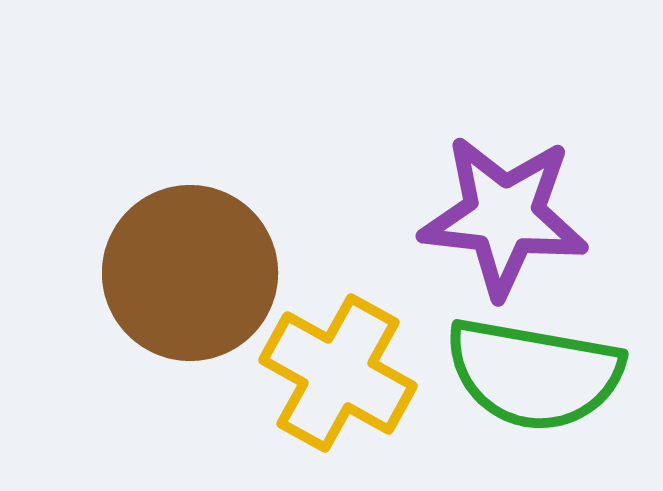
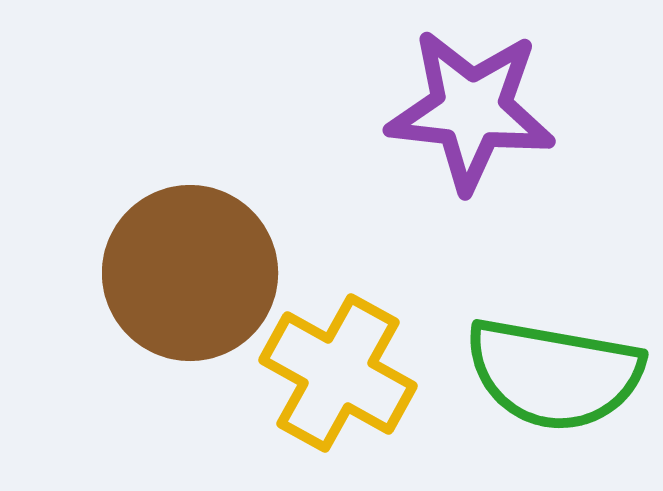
purple star: moved 33 px left, 106 px up
green semicircle: moved 20 px right
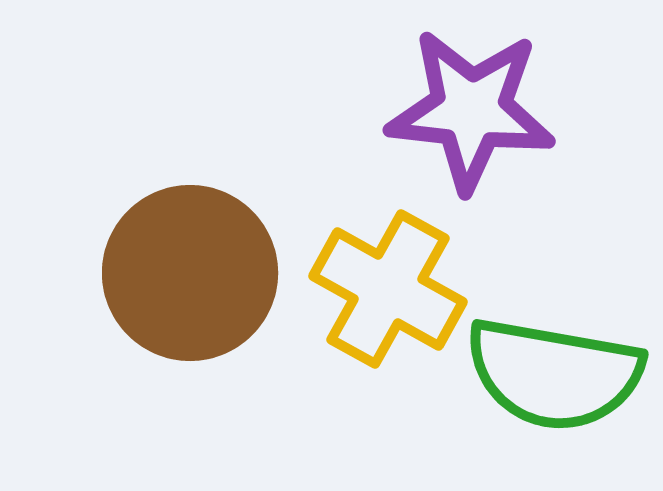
yellow cross: moved 50 px right, 84 px up
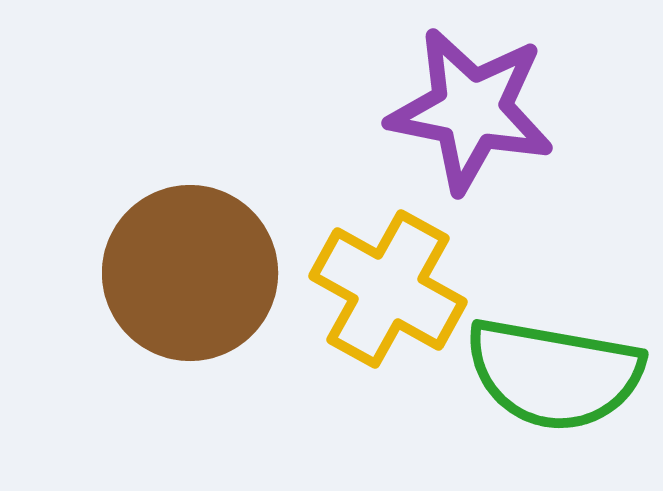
purple star: rotated 5 degrees clockwise
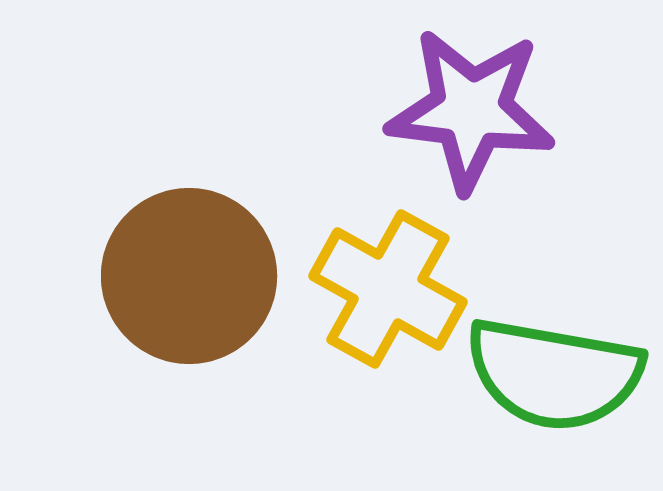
purple star: rotated 4 degrees counterclockwise
brown circle: moved 1 px left, 3 px down
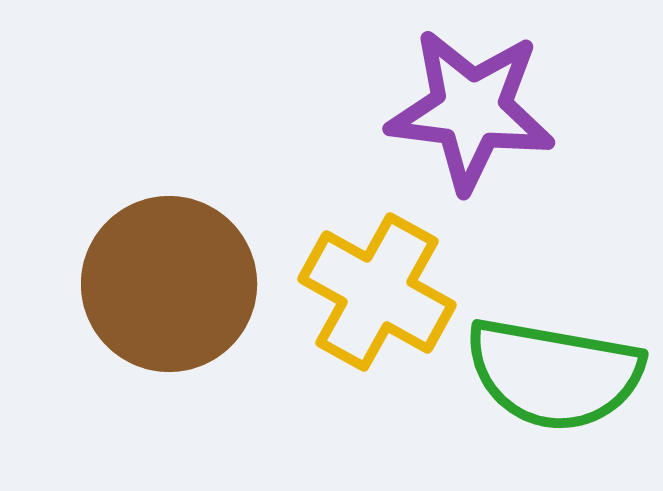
brown circle: moved 20 px left, 8 px down
yellow cross: moved 11 px left, 3 px down
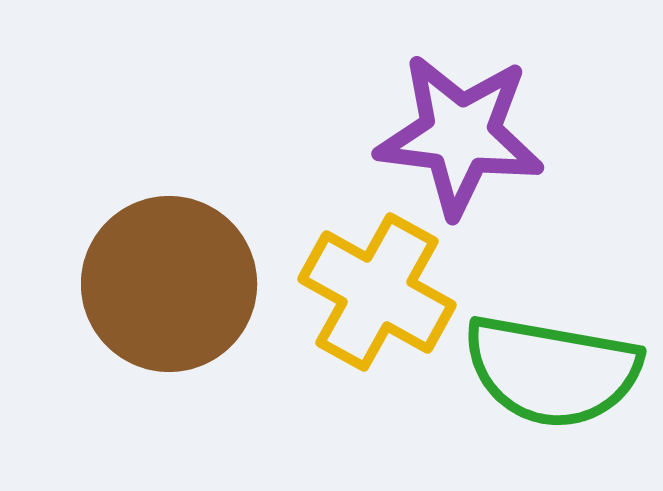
purple star: moved 11 px left, 25 px down
green semicircle: moved 2 px left, 3 px up
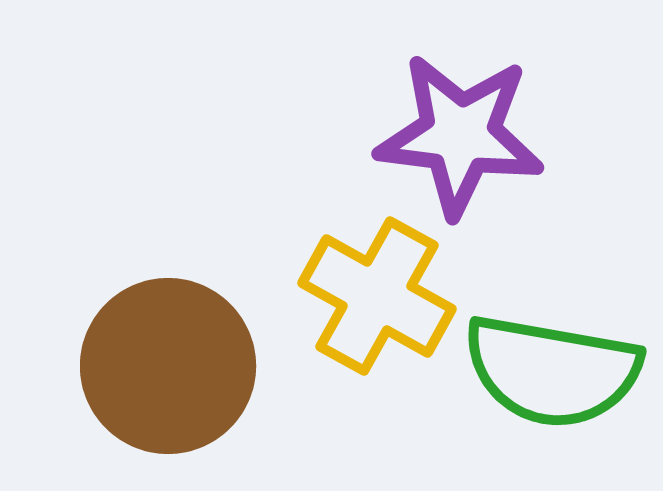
brown circle: moved 1 px left, 82 px down
yellow cross: moved 4 px down
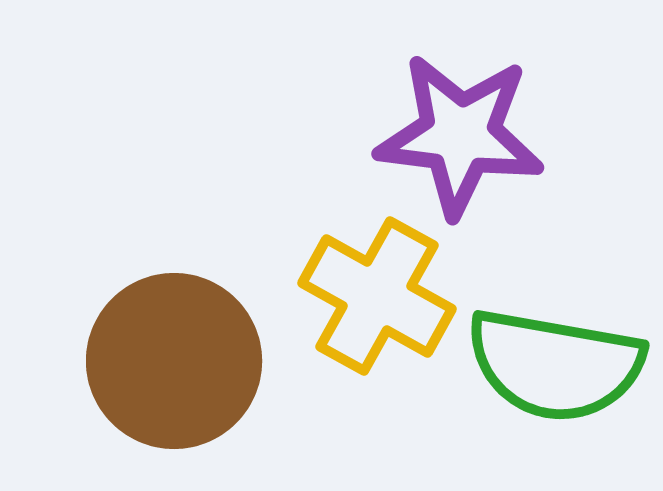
brown circle: moved 6 px right, 5 px up
green semicircle: moved 3 px right, 6 px up
